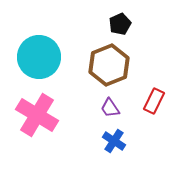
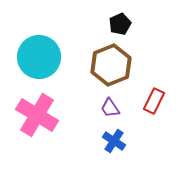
brown hexagon: moved 2 px right
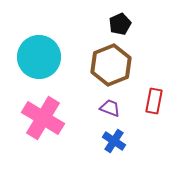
red rectangle: rotated 15 degrees counterclockwise
purple trapezoid: rotated 145 degrees clockwise
pink cross: moved 6 px right, 3 px down
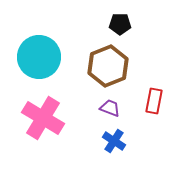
black pentagon: rotated 25 degrees clockwise
brown hexagon: moved 3 px left, 1 px down
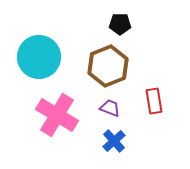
red rectangle: rotated 20 degrees counterclockwise
pink cross: moved 14 px right, 3 px up
blue cross: rotated 15 degrees clockwise
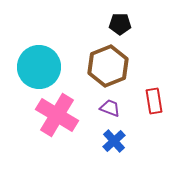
cyan circle: moved 10 px down
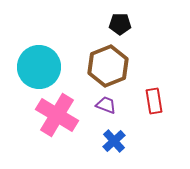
purple trapezoid: moved 4 px left, 3 px up
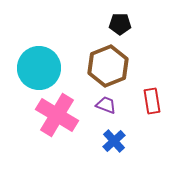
cyan circle: moved 1 px down
red rectangle: moved 2 px left
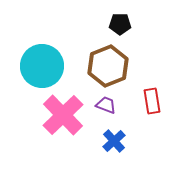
cyan circle: moved 3 px right, 2 px up
pink cross: moved 6 px right; rotated 15 degrees clockwise
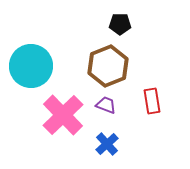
cyan circle: moved 11 px left
blue cross: moved 7 px left, 3 px down
